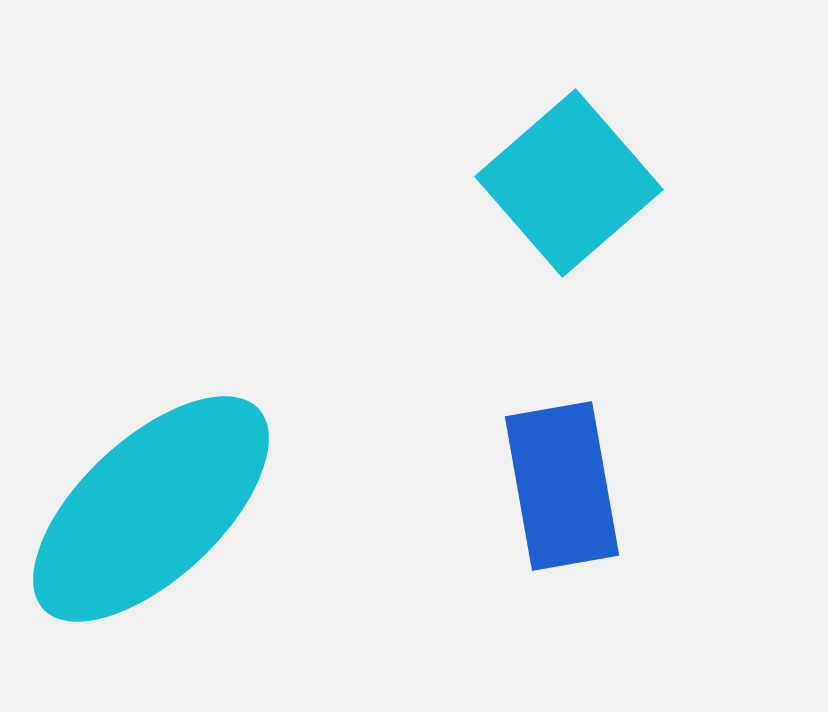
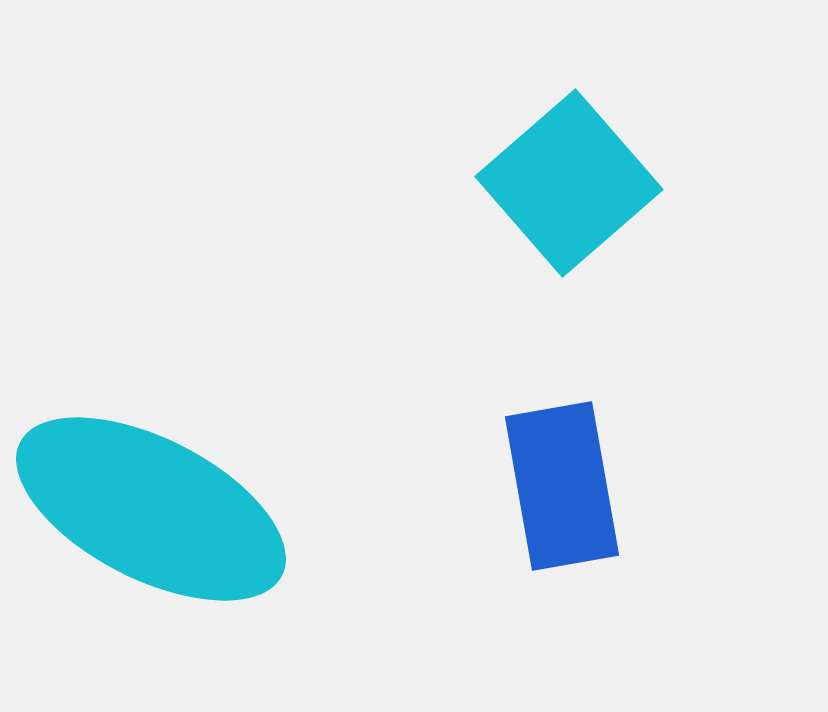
cyan ellipse: rotated 70 degrees clockwise
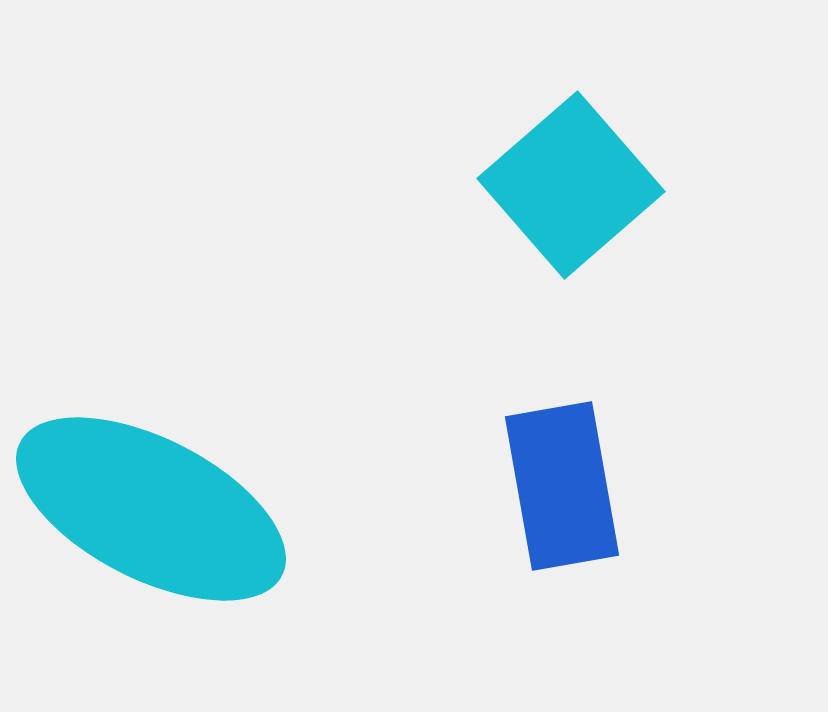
cyan square: moved 2 px right, 2 px down
